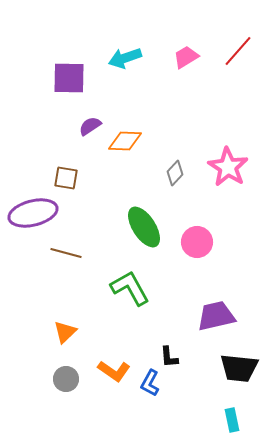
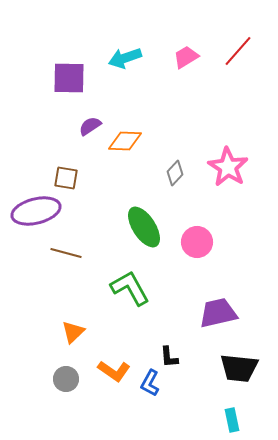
purple ellipse: moved 3 px right, 2 px up
purple trapezoid: moved 2 px right, 3 px up
orange triangle: moved 8 px right
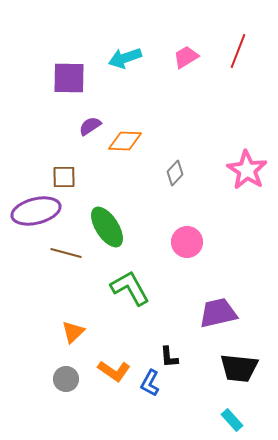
red line: rotated 20 degrees counterclockwise
pink star: moved 19 px right, 3 px down
brown square: moved 2 px left, 1 px up; rotated 10 degrees counterclockwise
green ellipse: moved 37 px left
pink circle: moved 10 px left
cyan rectangle: rotated 30 degrees counterclockwise
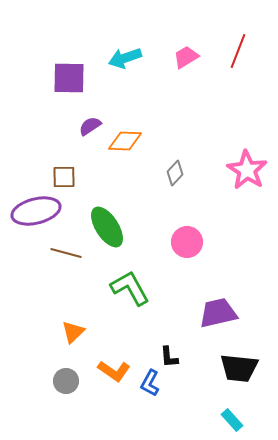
gray circle: moved 2 px down
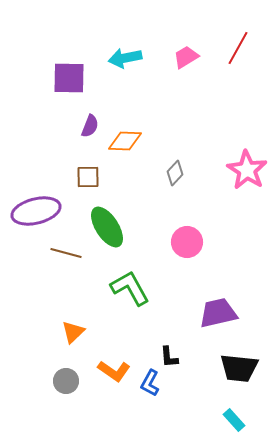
red line: moved 3 px up; rotated 8 degrees clockwise
cyan arrow: rotated 8 degrees clockwise
purple semicircle: rotated 145 degrees clockwise
brown square: moved 24 px right
cyan rectangle: moved 2 px right
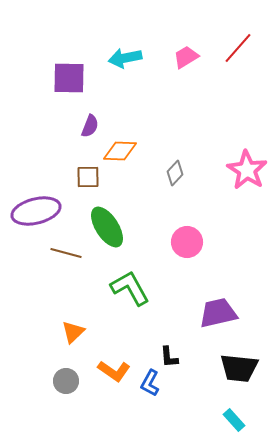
red line: rotated 12 degrees clockwise
orange diamond: moved 5 px left, 10 px down
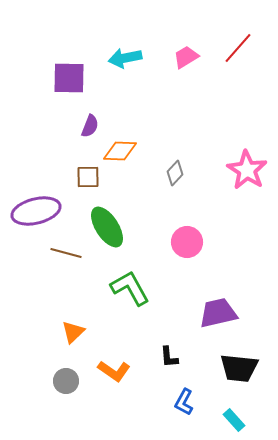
blue L-shape: moved 34 px right, 19 px down
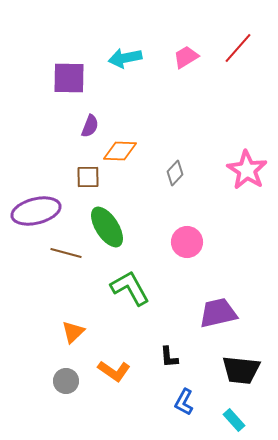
black trapezoid: moved 2 px right, 2 px down
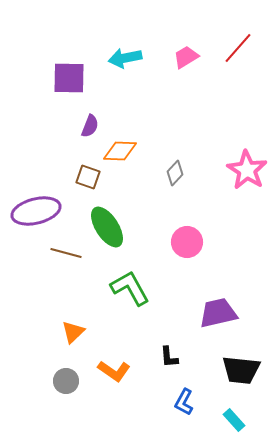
brown square: rotated 20 degrees clockwise
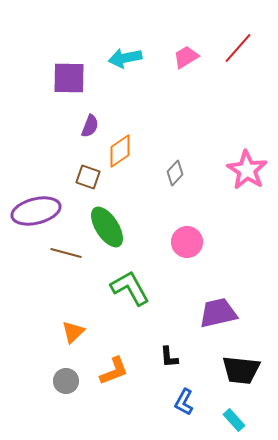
orange diamond: rotated 36 degrees counterclockwise
orange L-shape: rotated 56 degrees counterclockwise
